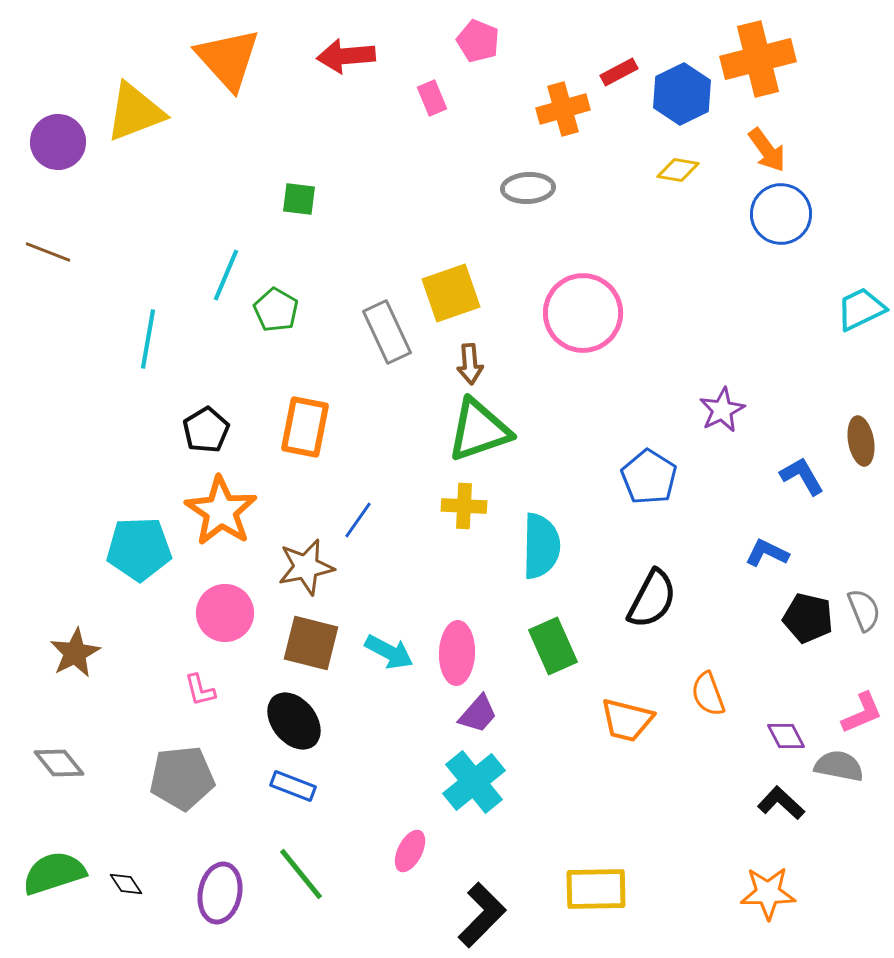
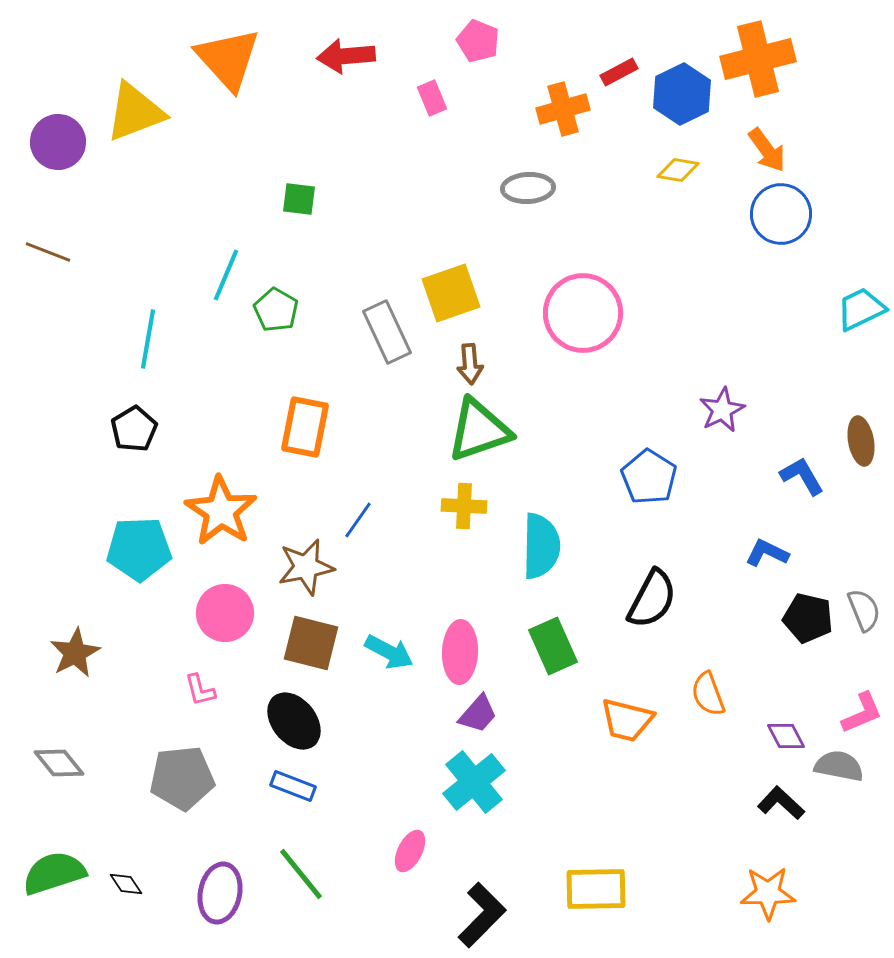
black pentagon at (206, 430): moved 72 px left, 1 px up
pink ellipse at (457, 653): moved 3 px right, 1 px up
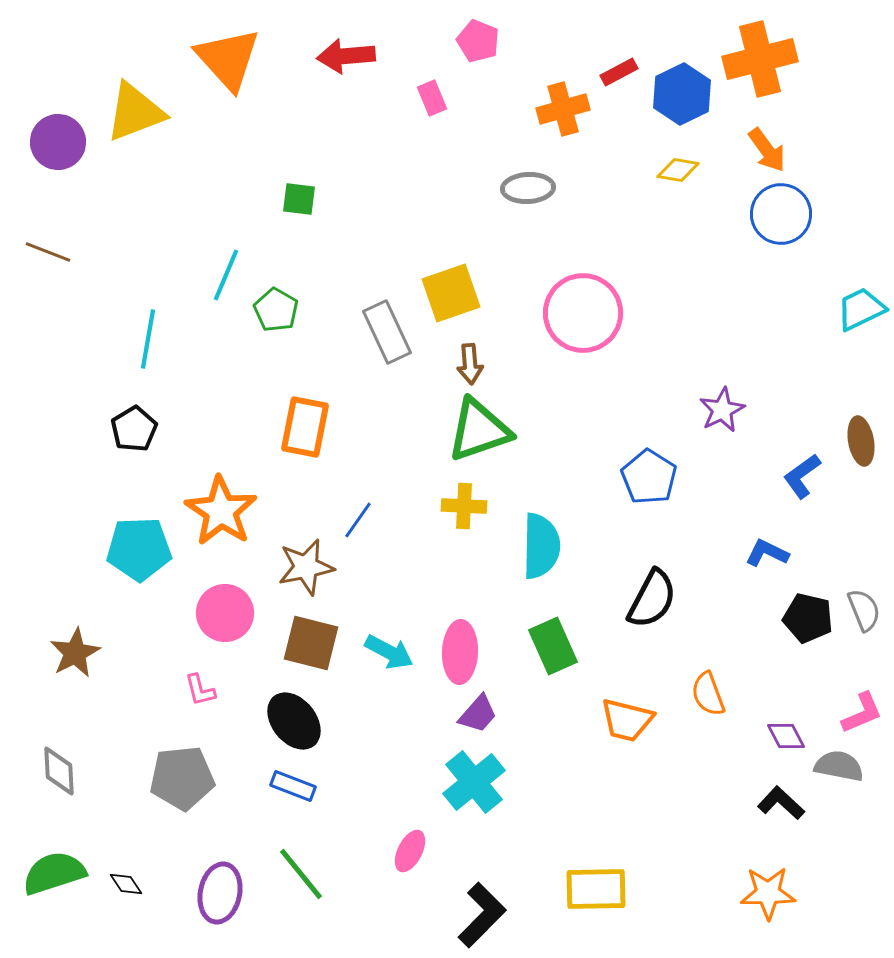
orange cross at (758, 59): moved 2 px right
blue L-shape at (802, 476): rotated 96 degrees counterclockwise
gray diamond at (59, 763): moved 8 px down; rotated 36 degrees clockwise
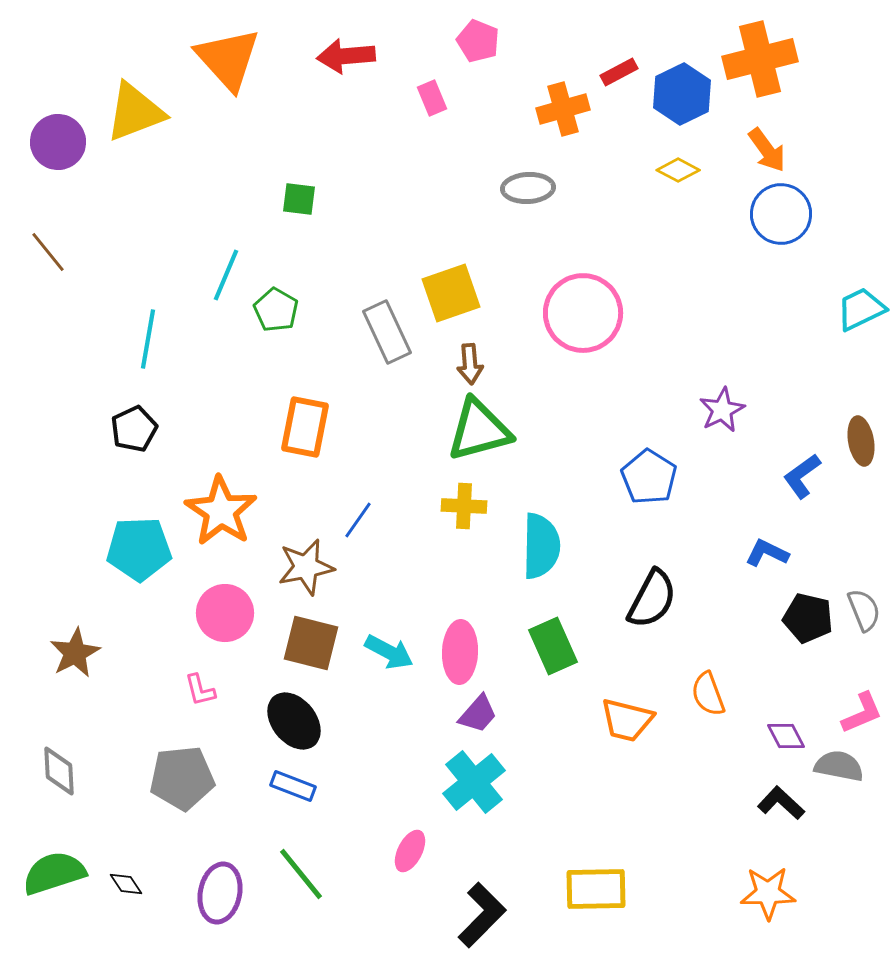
yellow diamond at (678, 170): rotated 18 degrees clockwise
brown line at (48, 252): rotated 30 degrees clockwise
black pentagon at (134, 429): rotated 6 degrees clockwise
green triangle at (479, 430): rotated 4 degrees clockwise
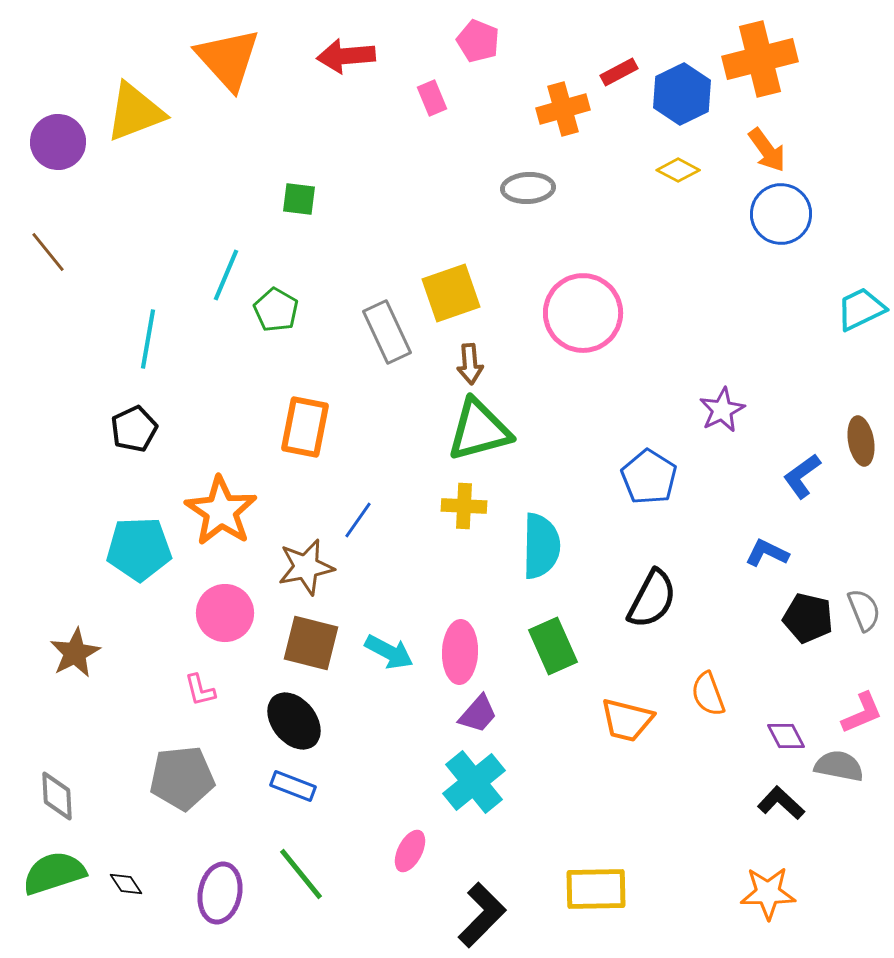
gray diamond at (59, 771): moved 2 px left, 25 px down
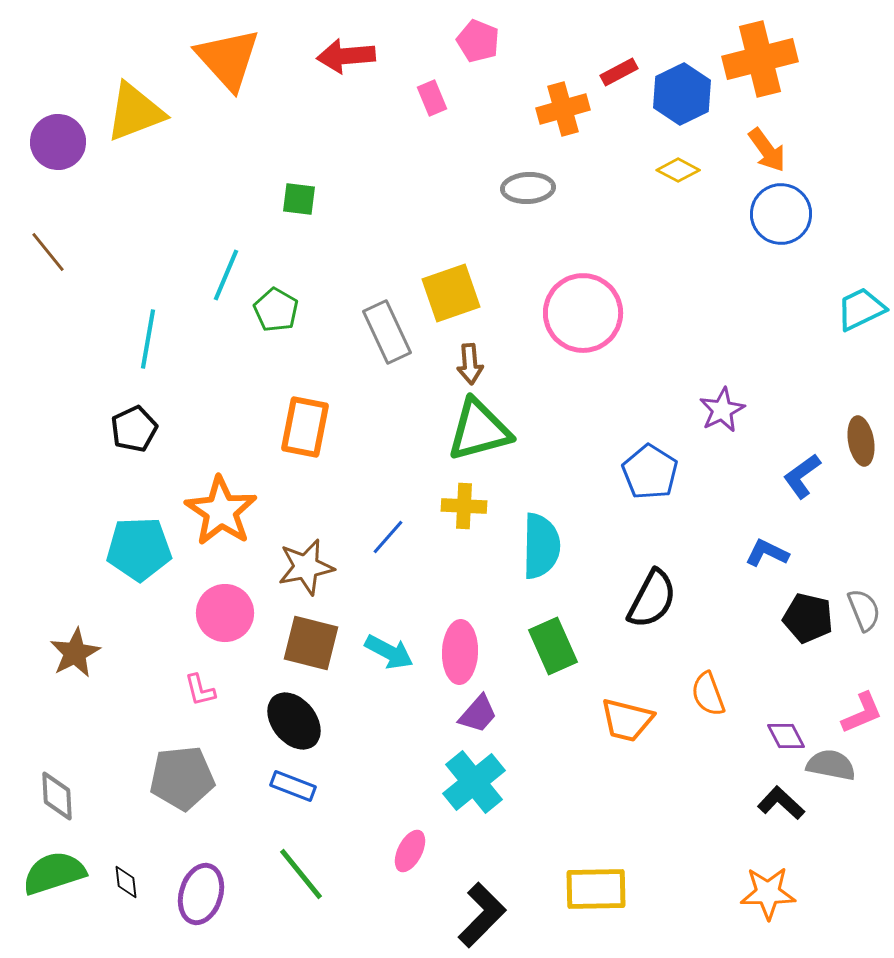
blue pentagon at (649, 477): moved 1 px right, 5 px up
blue line at (358, 520): moved 30 px right, 17 px down; rotated 6 degrees clockwise
gray semicircle at (839, 766): moved 8 px left, 1 px up
black diamond at (126, 884): moved 2 px up; rotated 28 degrees clockwise
purple ellipse at (220, 893): moved 19 px left, 1 px down; rotated 6 degrees clockwise
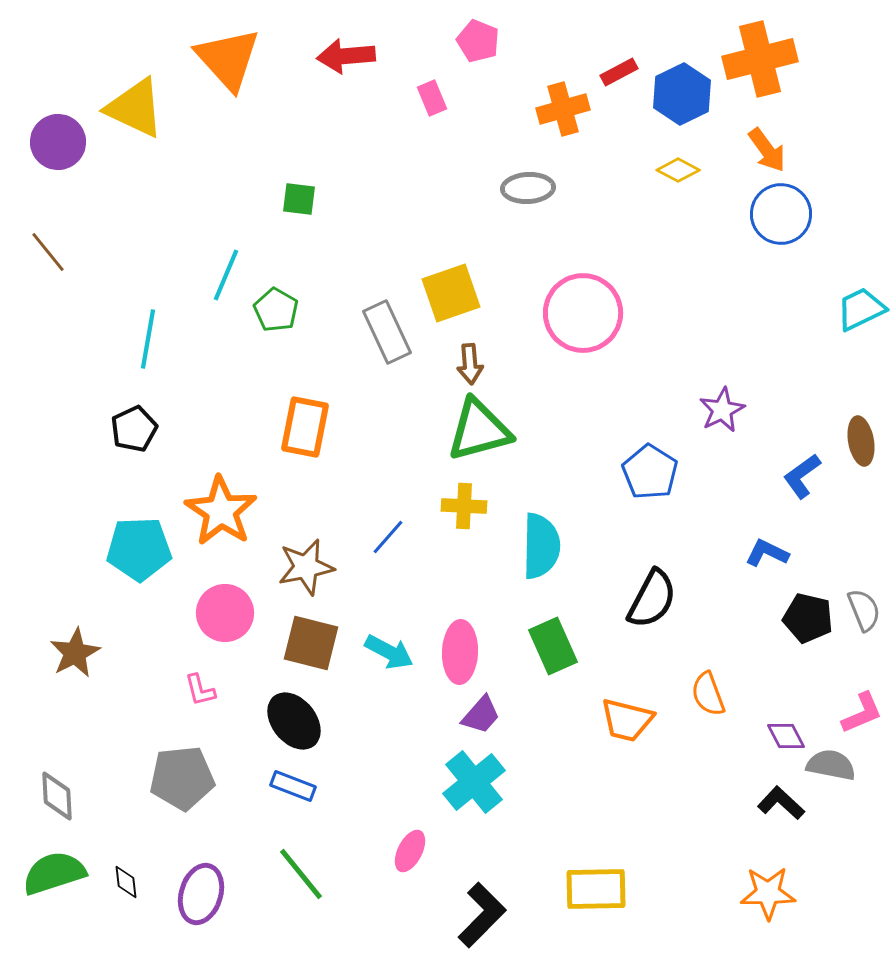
yellow triangle at (135, 112): moved 4 px up; rotated 46 degrees clockwise
purple trapezoid at (478, 714): moved 3 px right, 1 px down
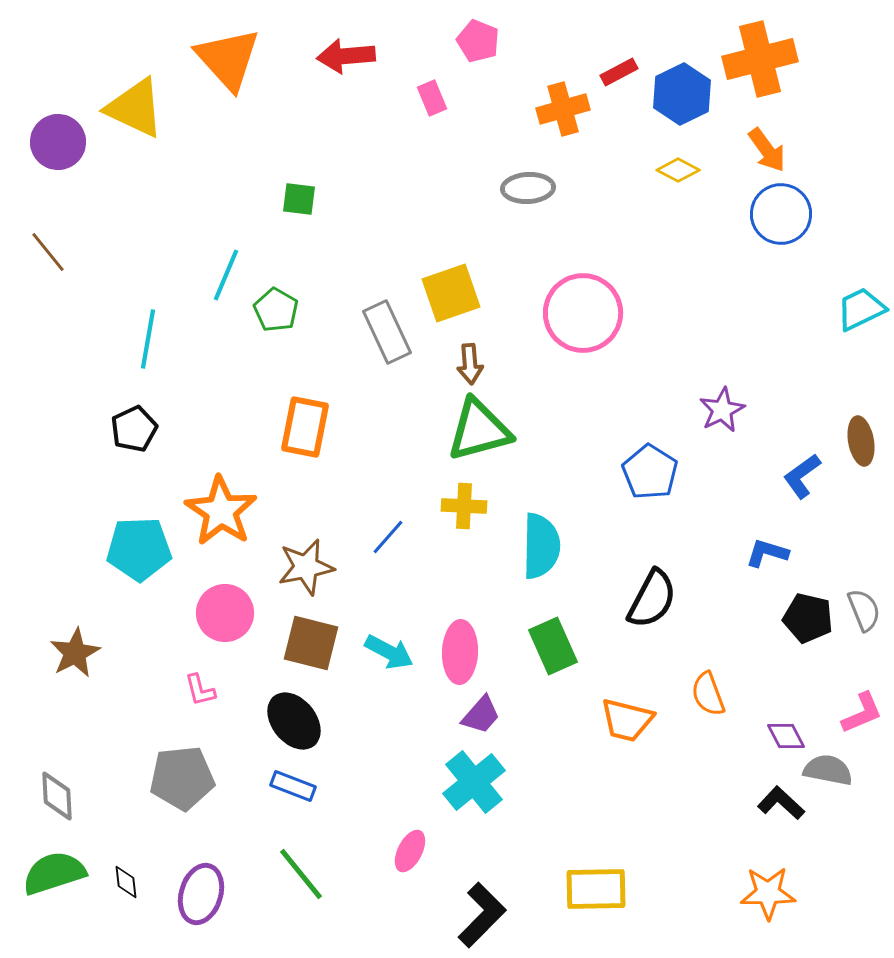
blue L-shape at (767, 553): rotated 9 degrees counterclockwise
gray semicircle at (831, 765): moved 3 px left, 5 px down
